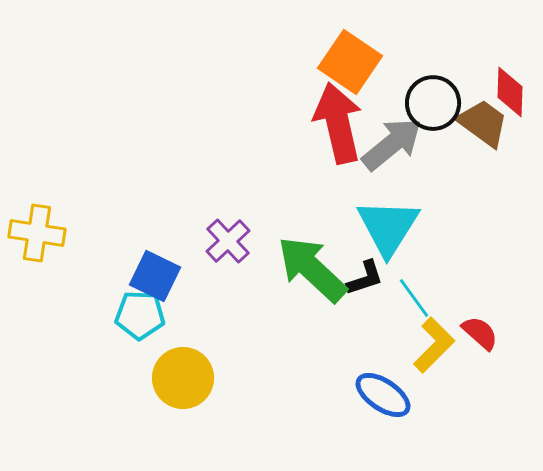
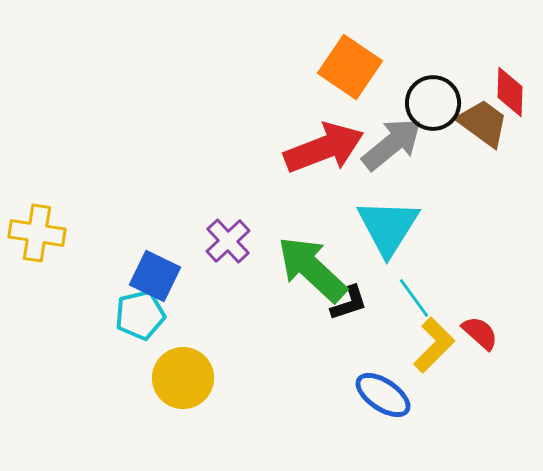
orange square: moved 5 px down
red arrow: moved 14 px left, 25 px down; rotated 82 degrees clockwise
black L-shape: moved 16 px left, 25 px down
cyan pentagon: rotated 15 degrees counterclockwise
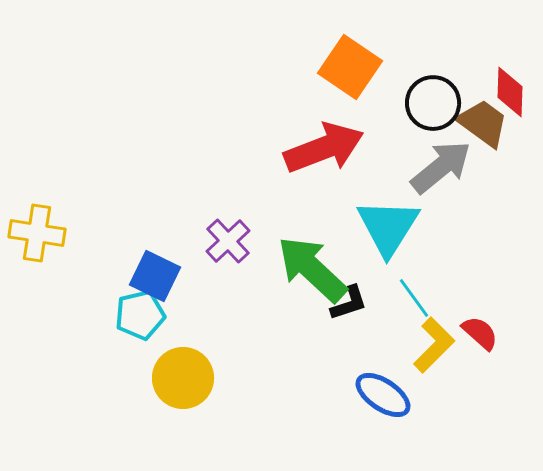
gray arrow: moved 49 px right, 23 px down
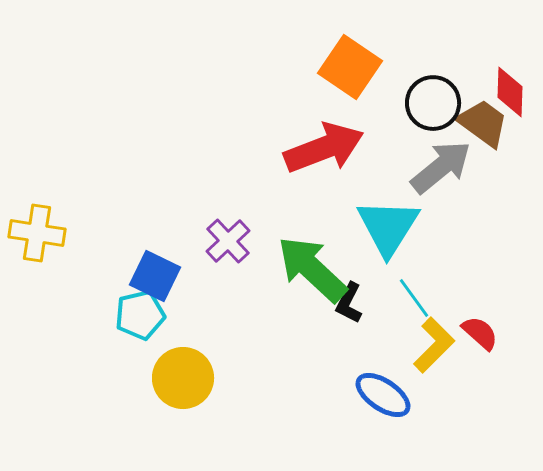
black L-shape: rotated 135 degrees clockwise
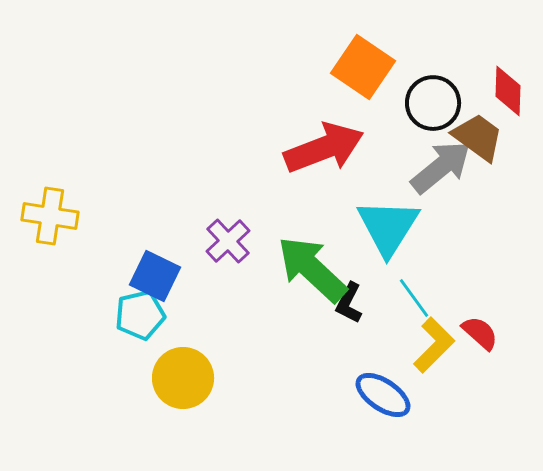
orange square: moved 13 px right
red diamond: moved 2 px left, 1 px up
brown trapezoid: moved 5 px left, 14 px down
yellow cross: moved 13 px right, 17 px up
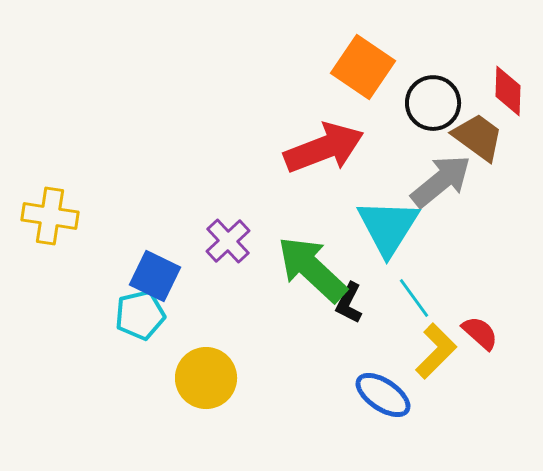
gray arrow: moved 14 px down
yellow L-shape: moved 2 px right, 6 px down
yellow circle: moved 23 px right
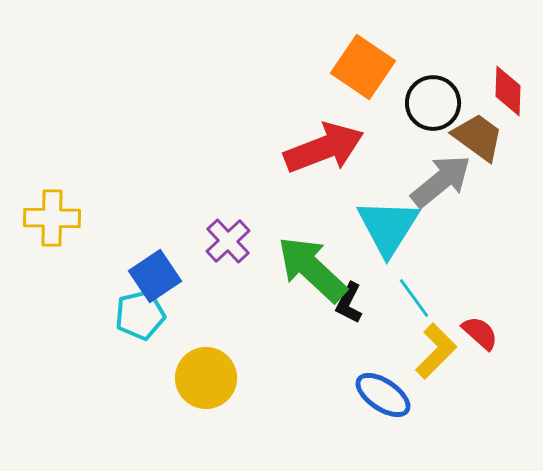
yellow cross: moved 2 px right, 2 px down; rotated 8 degrees counterclockwise
blue square: rotated 30 degrees clockwise
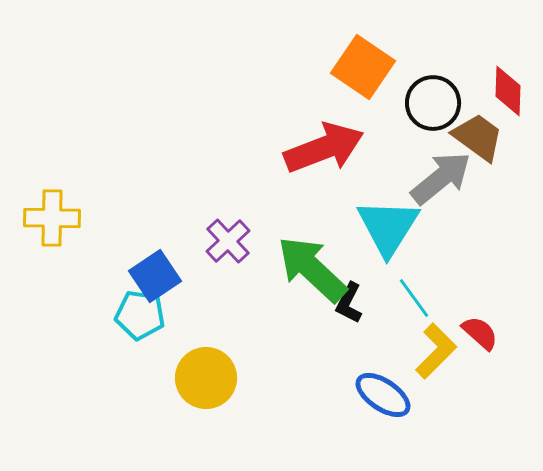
gray arrow: moved 3 px up
cyan pentagon: rotated 21 degrees clockwise
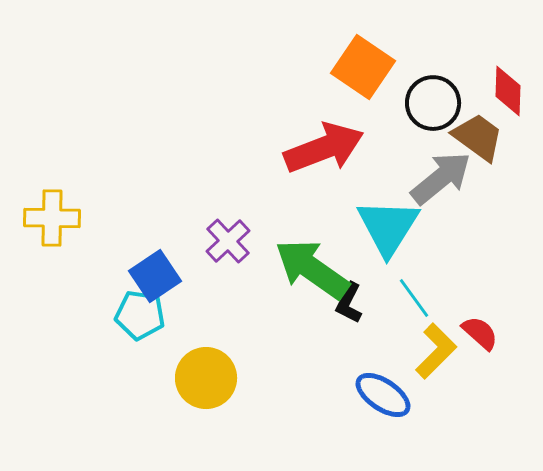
green arrow: rotated 8 degrees counterclockwise
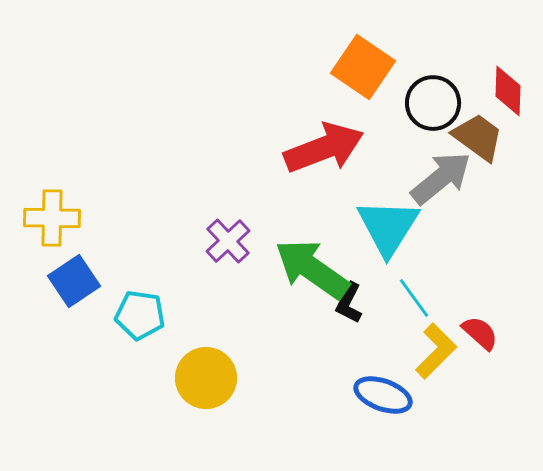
blue square: moved 81 px left, 5 px down
blue ellipse: rotated 14 degrees counterclockwise
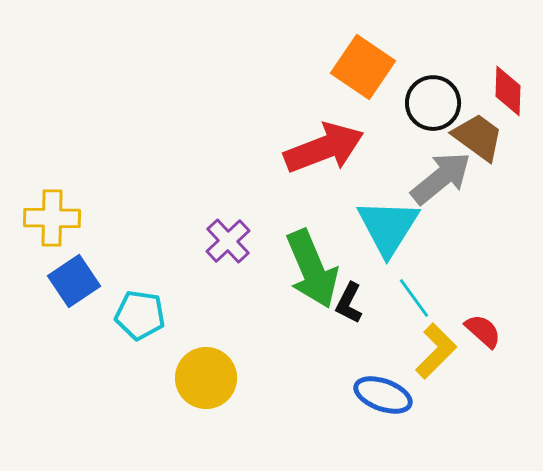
green arrow: rotated 148 degrees counterclockwise
red semicircle: moved 3 px right, 2 px up
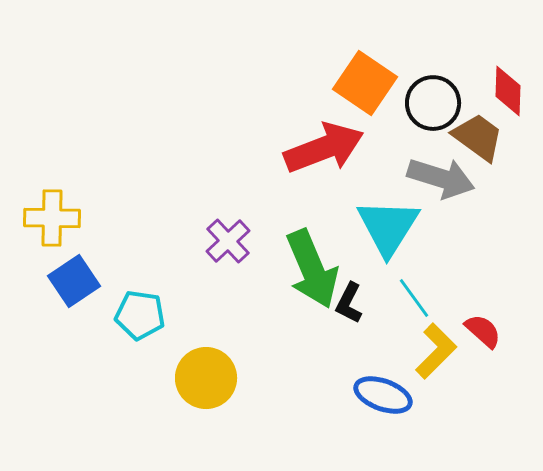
orange square: moved 2 px right, 16 px down
gray arrow: rotated 56 degrees clockwise
